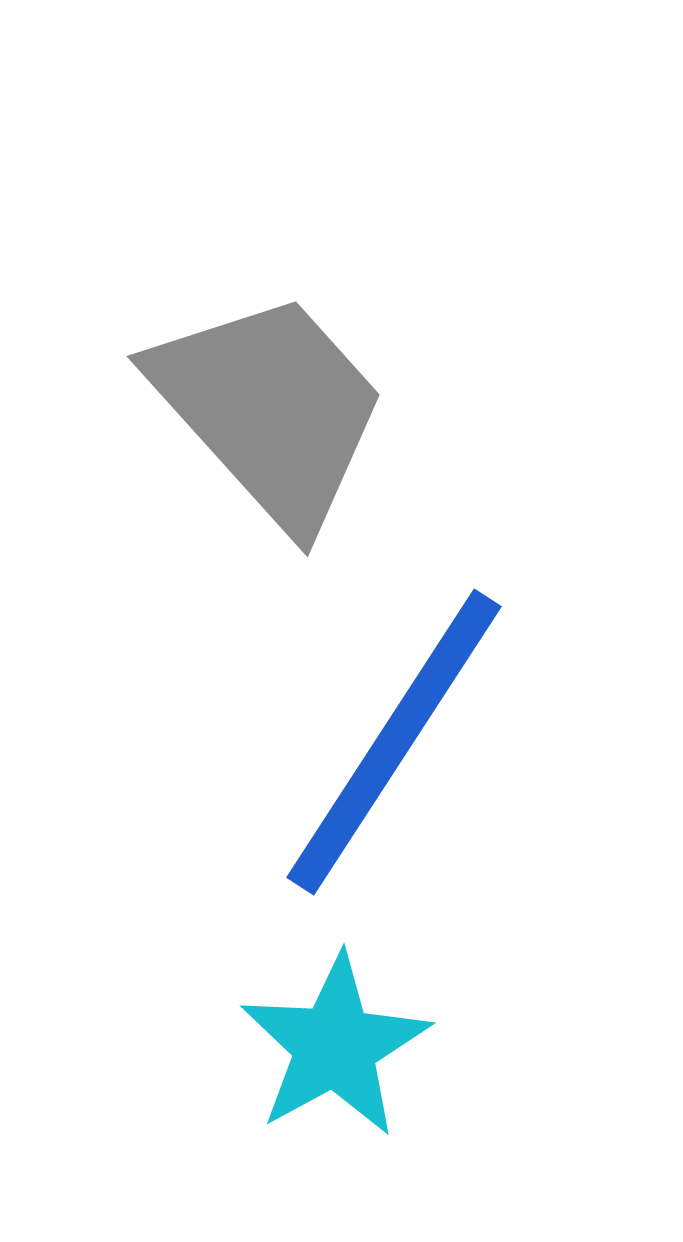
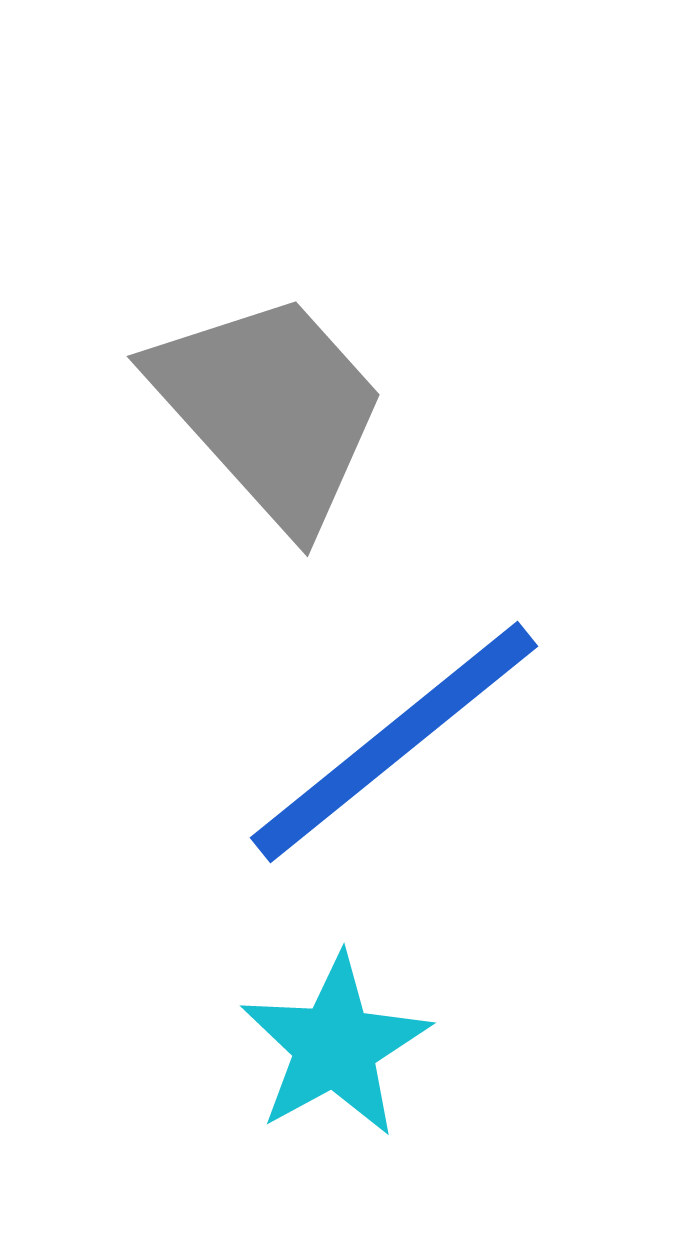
blue line: rotated 18 degrees clockwise
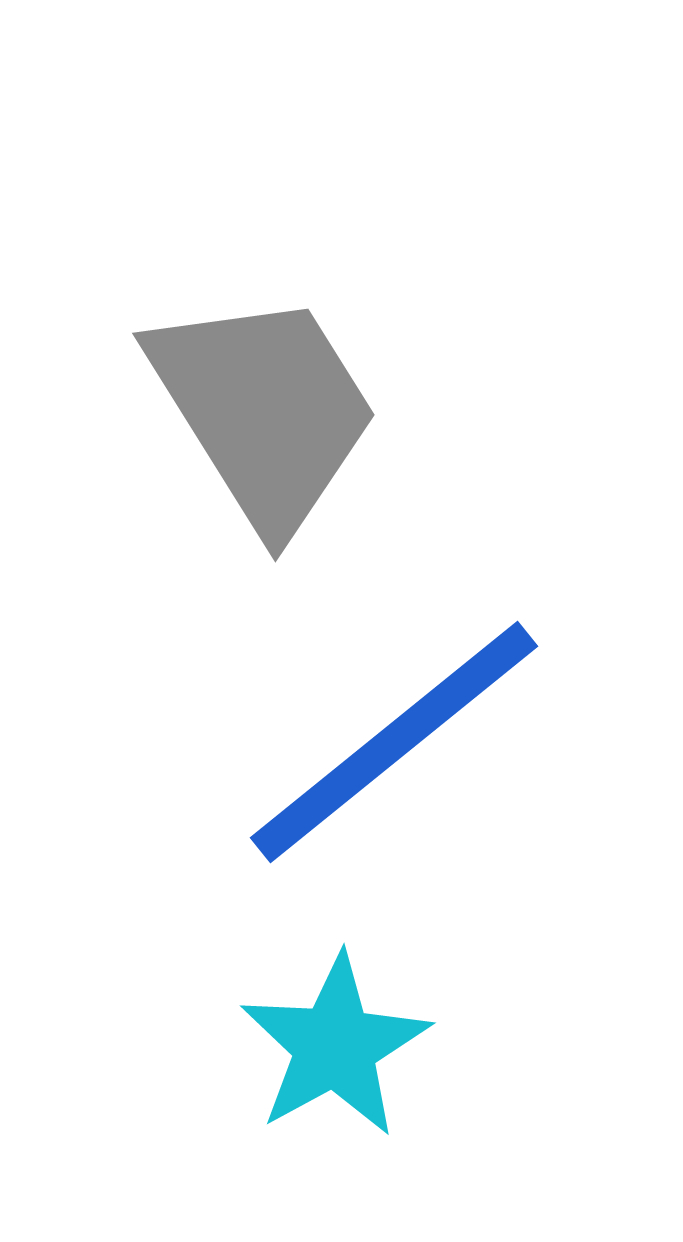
gray trapezoid: moved 6 px left, 1 px down; rotated 10 degrees clockwise
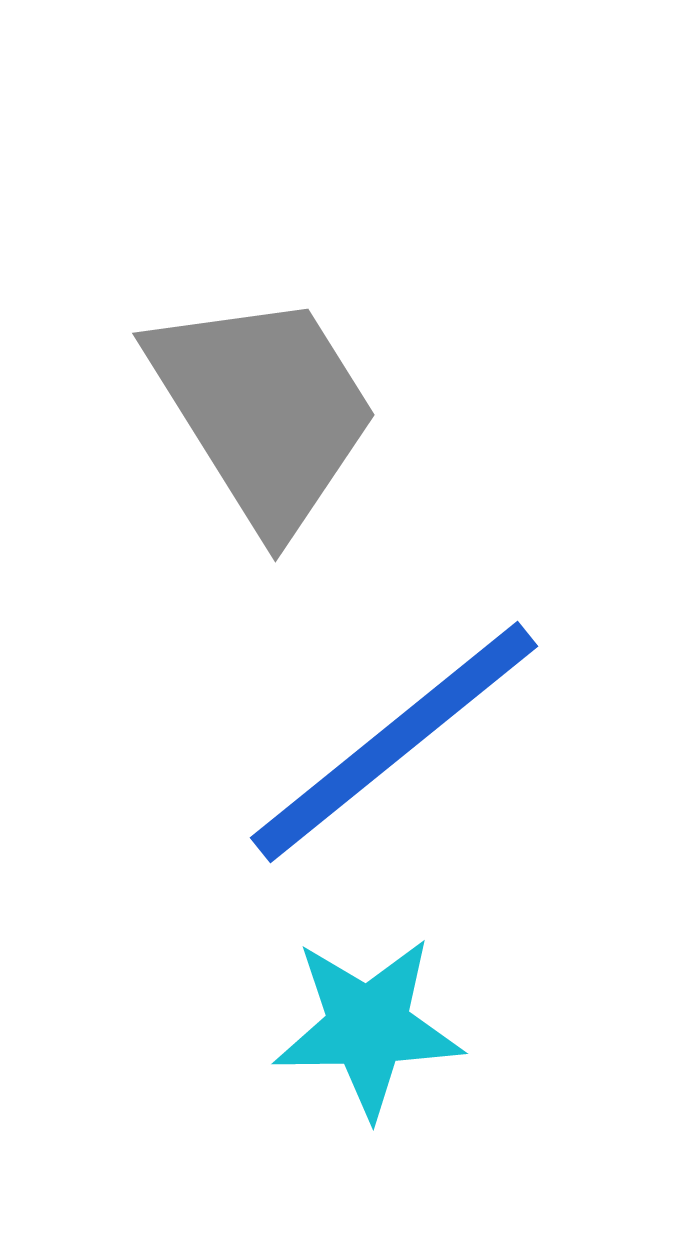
cyan star: moved 33 px right, 19 px up; rotated 28 degrees clockwise
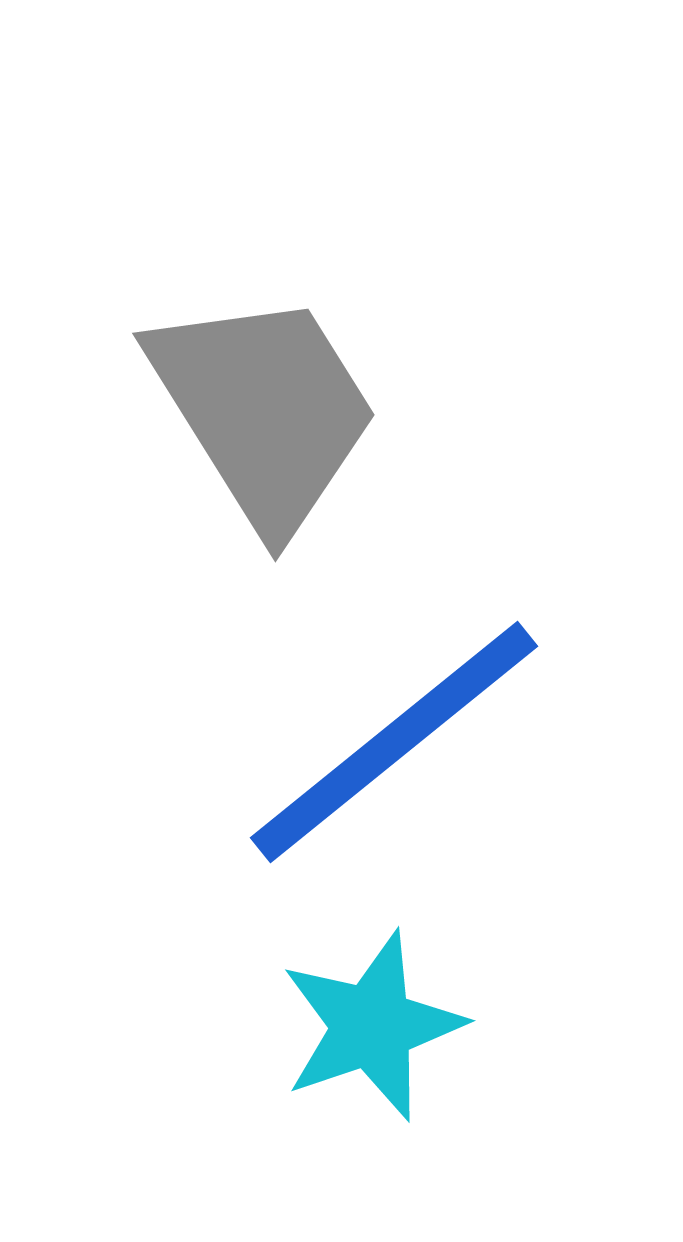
cyan star: moved 4 px right, 1 px up; rotated 18 degrees counterclockwise
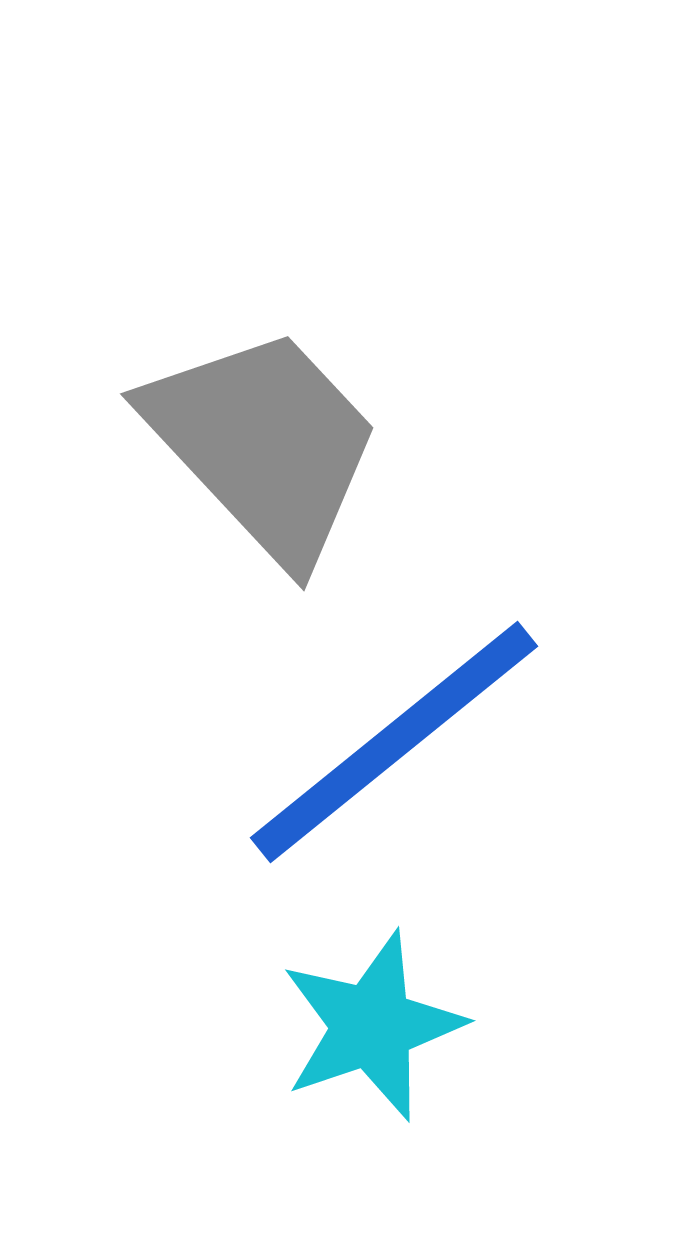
gray trapezoid: moved 34 px down; rotated 11 degrees counterclockwise
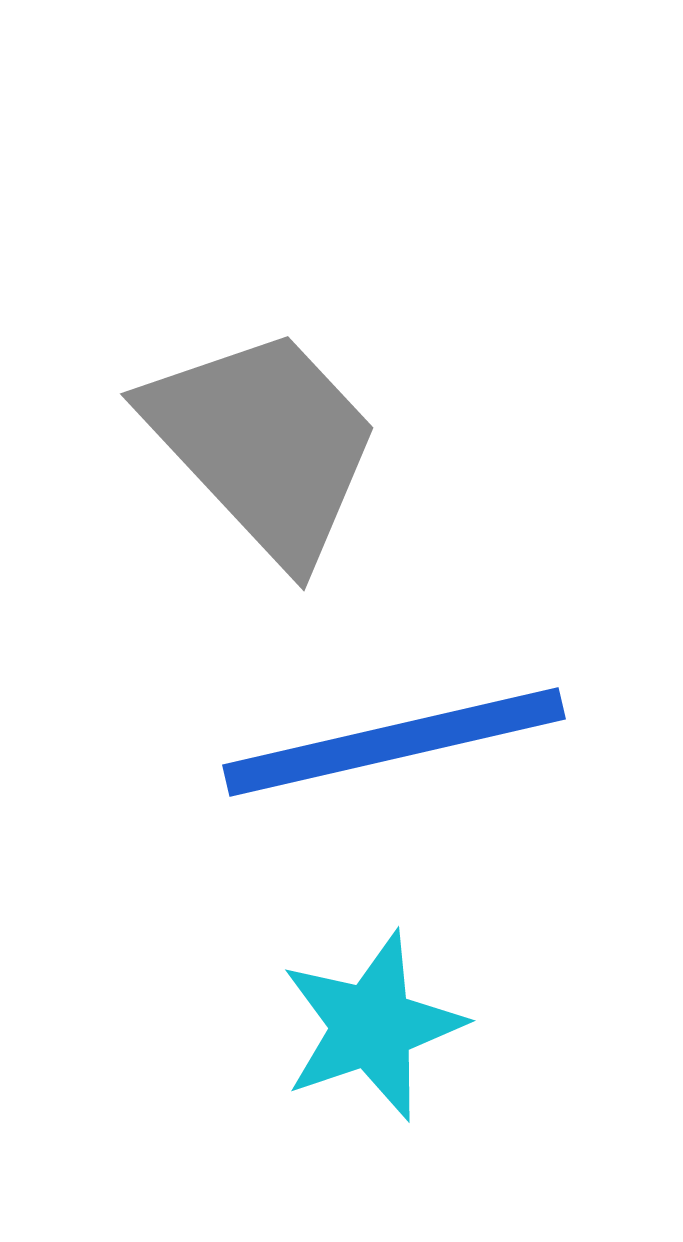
blue line: rotated 26 degrees clockwise
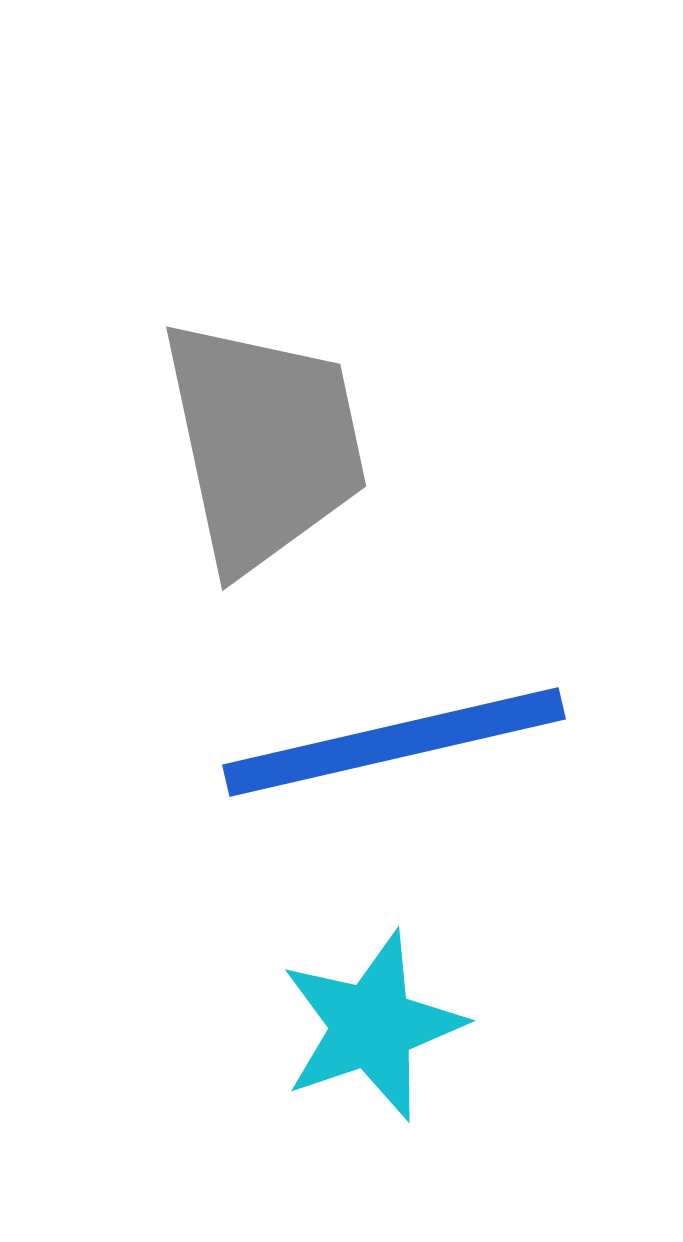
gray trapezoid: rotated 31 degrees clockwise
